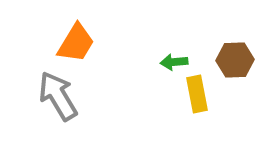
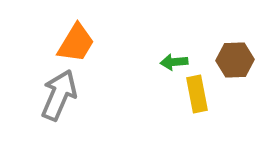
gray arrow: moved 1 px right, 1 px up; rotated 54 degrees clockwise
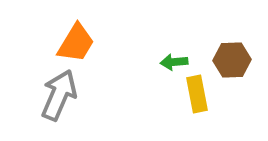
brown hexagon: moved 3 px left
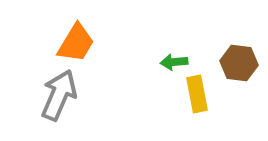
brown hexagon: moved 7 px right, 3 px down; rotated 9 degrees clockwise
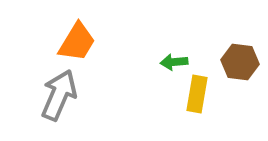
orange trapezoid: moved 1 px right, 1 px up
brown hexagon: moved 1 px right, 1 px up
yellow rectangle: rotated 21 degrees clockwise
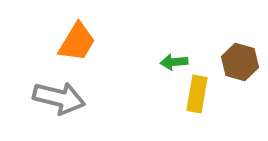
brown hexagon: rotated 9 degrees clockwise
gray arrow: moved 3 px down; rotated 81 degrees clockwise
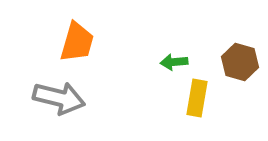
orange trapezoid: rotated 15 degrees counterclockwise
yellow rectangle: moved 4 px down
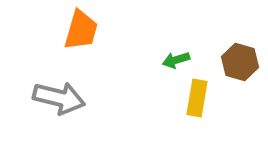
orange trapezoid: moved 4 px right, 12 px up
green arrow: moved 2 px right, 2 px up; rotated 12 degrees counterclockwise
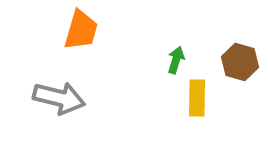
green arrow: rotated 124 degrees clockwise
yellow rectangle: rotated 9 degrees counterclockwise
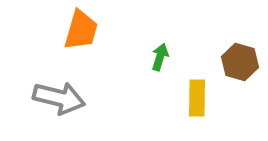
green arrow: moved 16 px left, 3 px up
